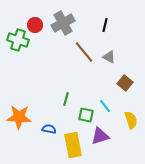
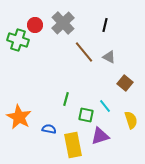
gray cross: rotated 15 degrees counterclockwise
orange star: rotated 25 degrees clockwise
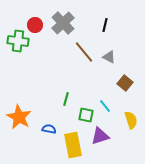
green cross: moved 1 px down; rotated 10 degrees counterclockwise
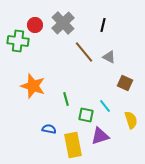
black line: moved 2 px left
brown square: rotated 14 degrees counterclockwise
green line: rotated 32 degrees counterclockwise
orange star: moved 14 px right, 31 px up; rotated 10 degrees counterclockwise
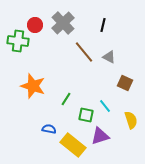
green line: rotated 48 degrees clockwise
yellow rectangle: rotated 40 degrees counterclockwise
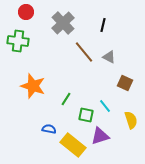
red circle: moved 9 px left, 13 px up
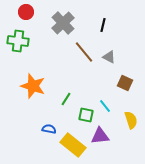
purple triangle: rotated 12 degrees clockwise
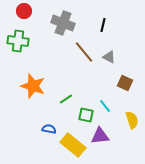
red circle: moved 2 px left, 1 px up
gray cross: rotated 25 degrees counterclockwise
green line: rotated 24 degrees clockwise
yellow semicircle: moved 1 px right
